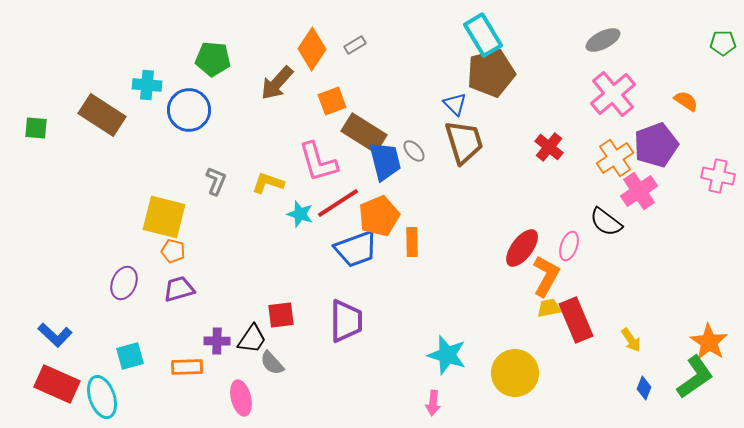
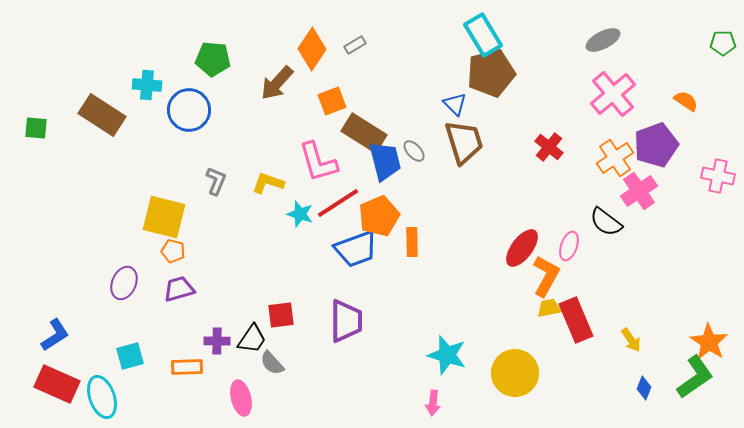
blue L-shape at (55, 335): rotated 76 degrees counterclockwise
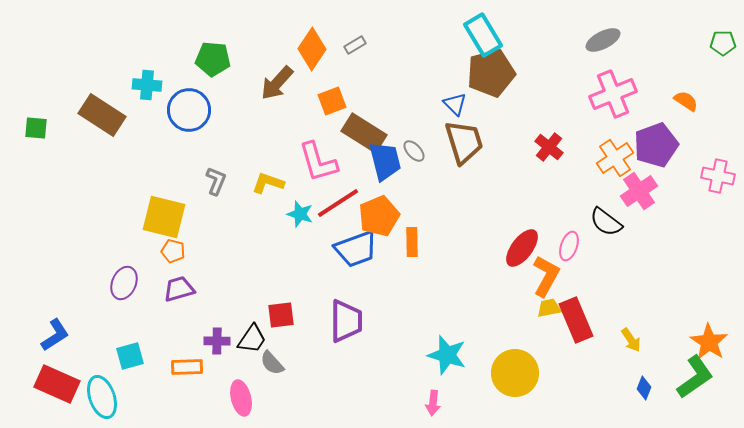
pink cross at (613, 94): rotated 18 degrees clockwise
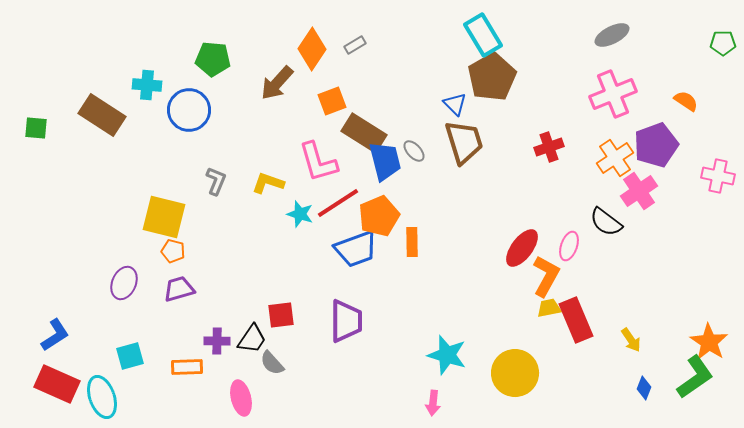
gray ellipse at (603, 40): moved 9 px right, 5 px up
brown pentagon at (491, 73): moved 1 px right, 4 px down; rotated 15 degrees counterclockwise
red cross at (549, 147): rotated 32 degrees clockwise
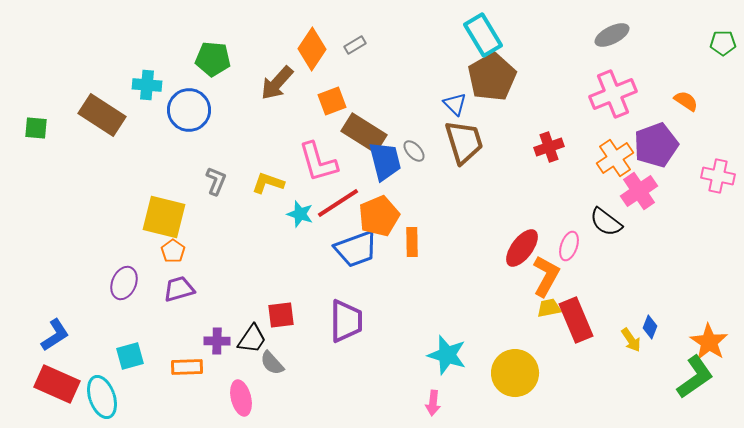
orange pentagon at (173, 251): rotated 20 degrees clockwise
blue diamond at (644, 388): moved 6 px right, 61 px up
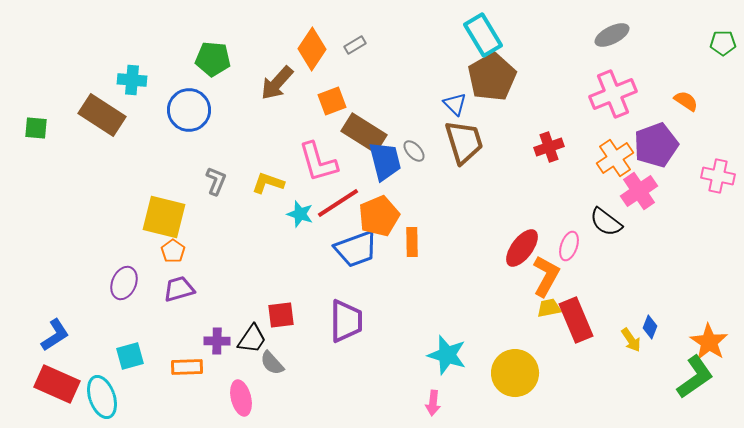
cyan cross at (147, 85): moved 15 px left, 5 px up
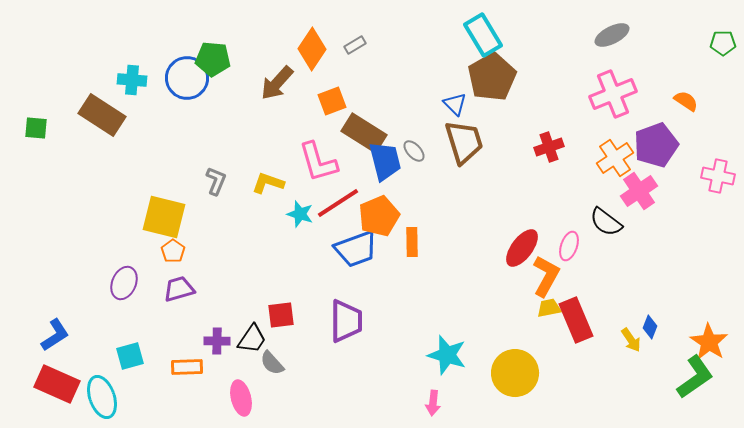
blue circle at (189, 110): moved 2 px left, 32 px up
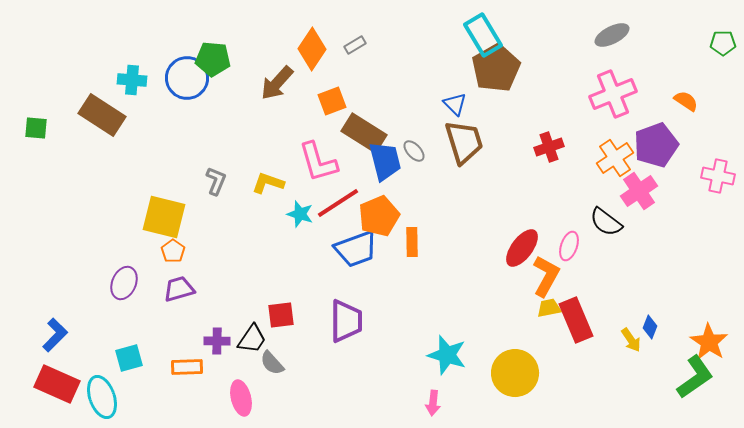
brown pentagon at (492, 77): moved 4 px right, 9 px up
blue L-shape at (55, 335): rotated 12 degrees counterclockwise
cyan square at (130, 356): moved 1 px left, 2 px down
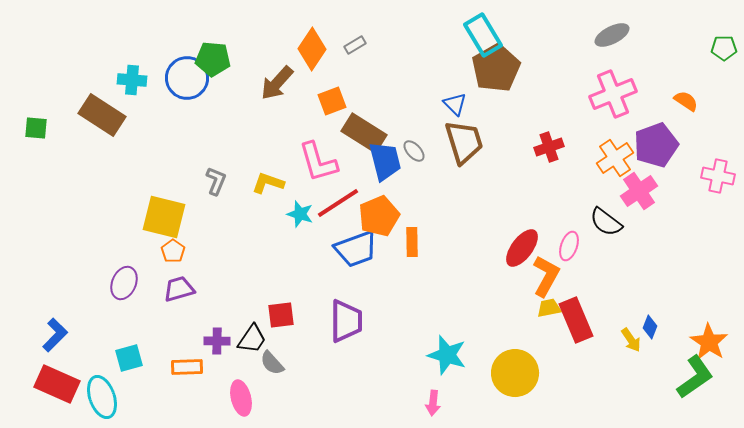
green pentagon at (723, 43): moved 1 px right, 5 px down
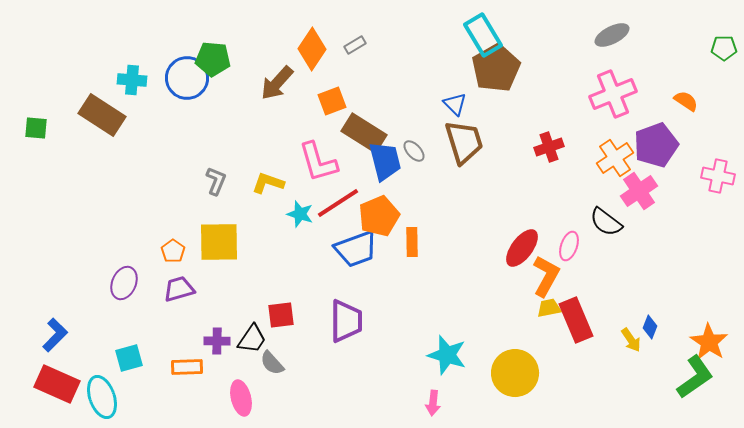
yellow square at (164, 217): moved 55 px right, 25 px down; rotated 15 degrees counterclockwise
